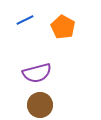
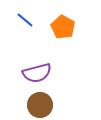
blue line: rotated 66 degrees clockwise
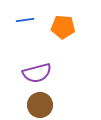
blue line: rotated 48 degrees counterclockwise
orange pentagon: rotated 25 degrees counterclockwise
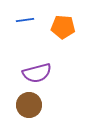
brown circle: moved 11 px left
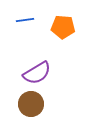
purple semicircle: rotated 16 degrees counterclockwise
brown circle: moved 2 px right, 1 px up
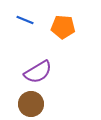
blue line: rotated 30 degrees clockwise
purple semicircle: moved 1 px right, 1 px up
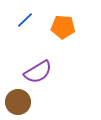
blue line: rotated 66 degrees counterclockwise
brown circle: moved 13 px left, 2 px up
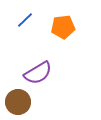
orange pentagon: rotated 10 degrees counterclockwise
purple semicircle: moved 1 px down
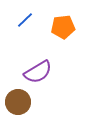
purple semicircle: moved 1 px up
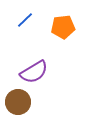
purple semicircle: moved 4 px left
